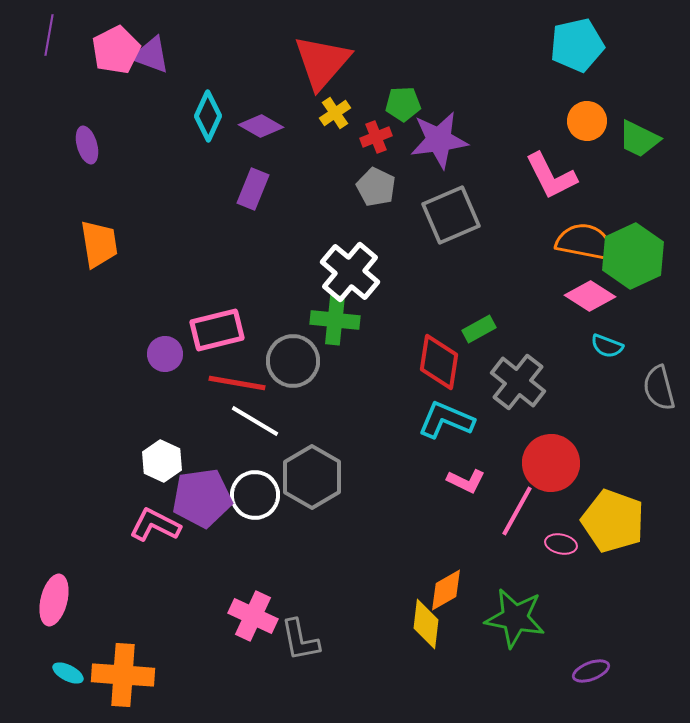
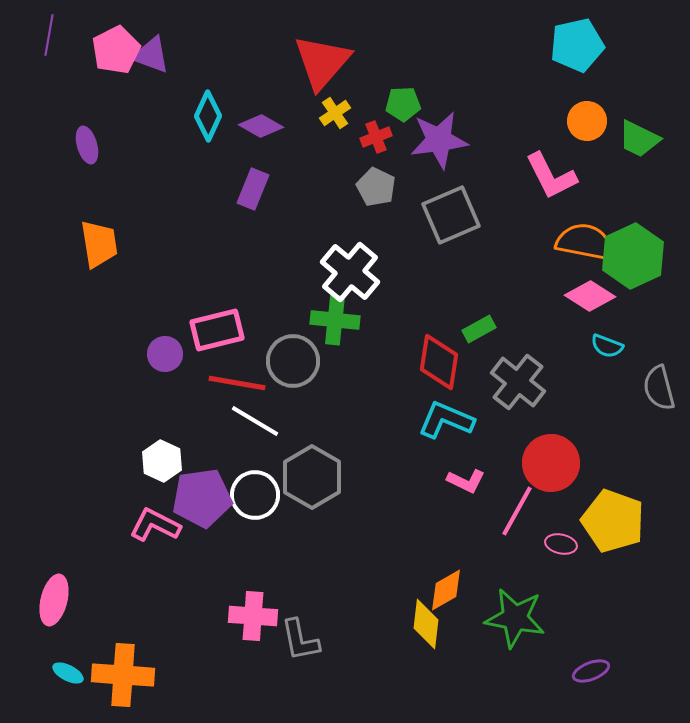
pink cross at (253, 616): rotated 21 degrees counterclockwise
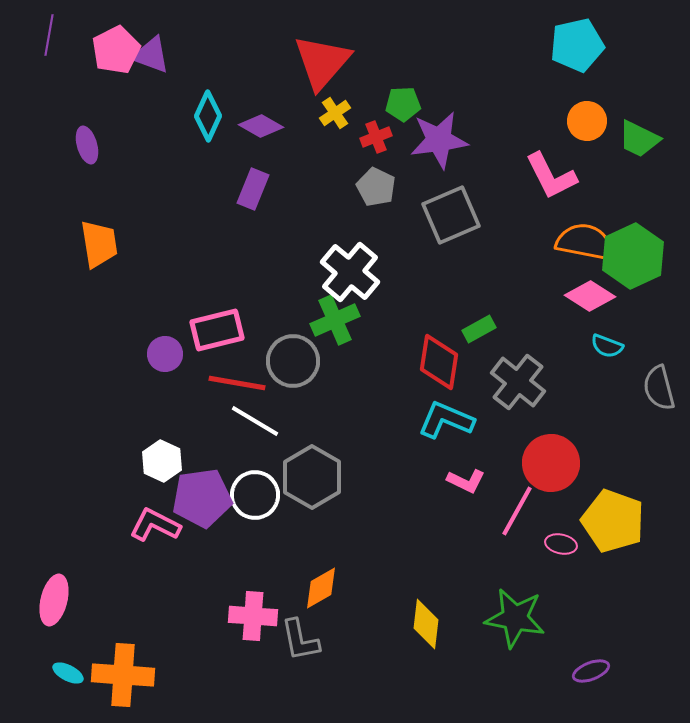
green cross at (335, 320): rotated 30 degrees counterclockwise
orange diamond at (446, 590): moved 125 px left, 2 px up
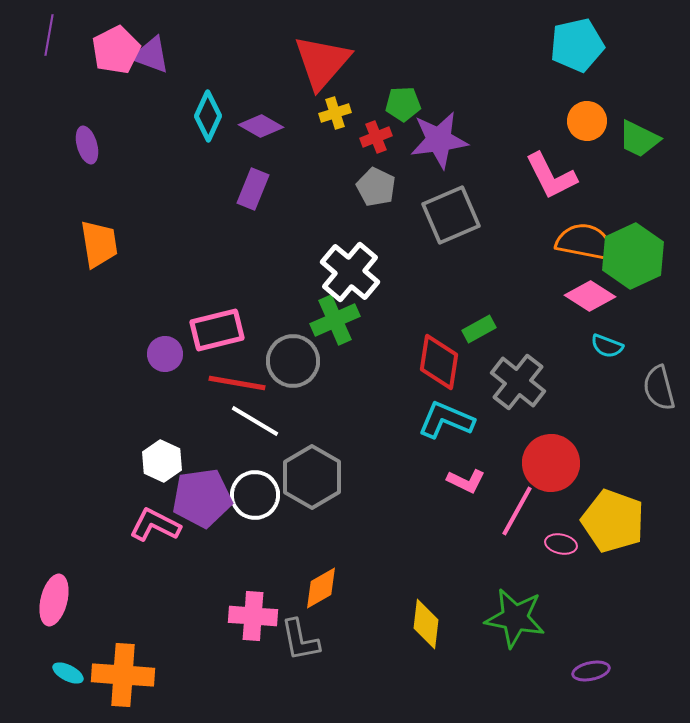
yellow cross at (335, 113): rotated 16 degrees clockwise
purple ellipse at (591, 671): rotated 9 degrees clockwise
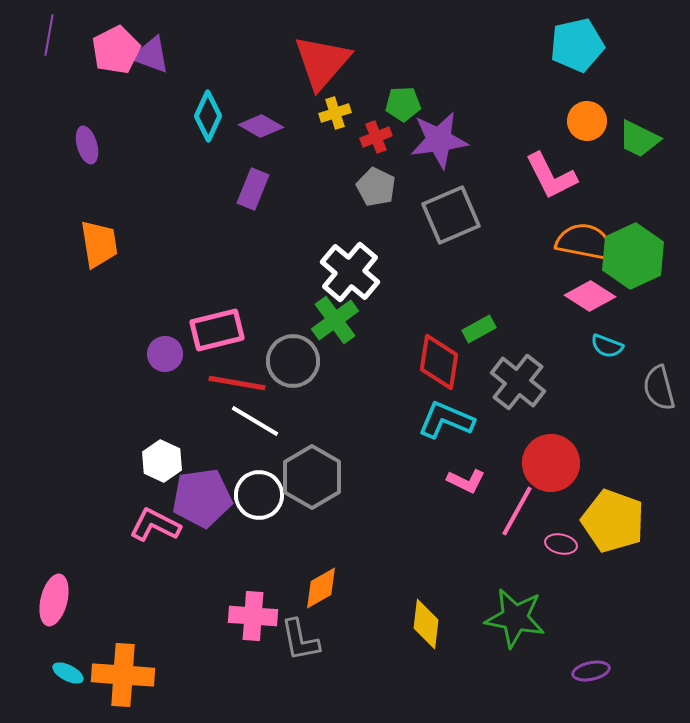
green cross at (335, 320): rotated 12 degrees counterclockwise
white circle at (255, 495): moved 4 px right
